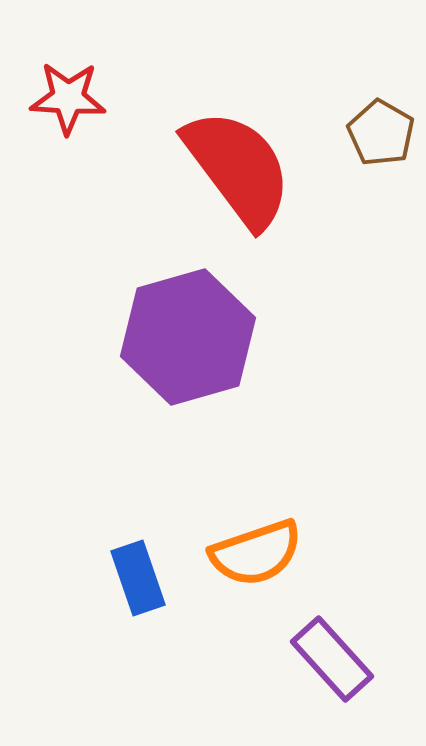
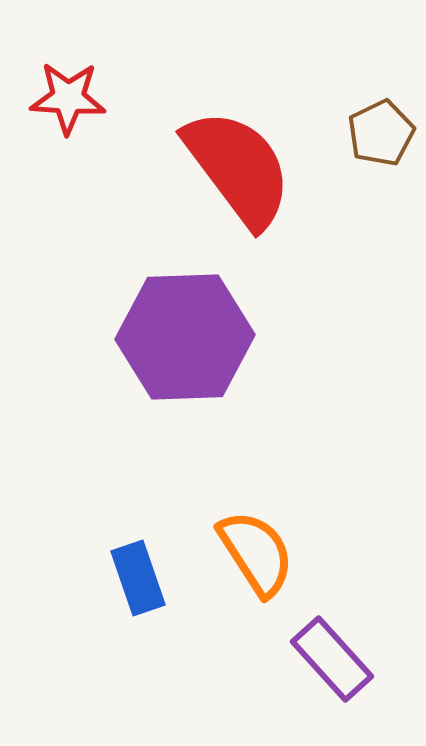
brown pentagon: rotated 16 degrees clockwise
purple hexagon: moved 3 px left; rotated 14 degrees clockwise
orange semicircle: rotated 104 degrees counterclockwise
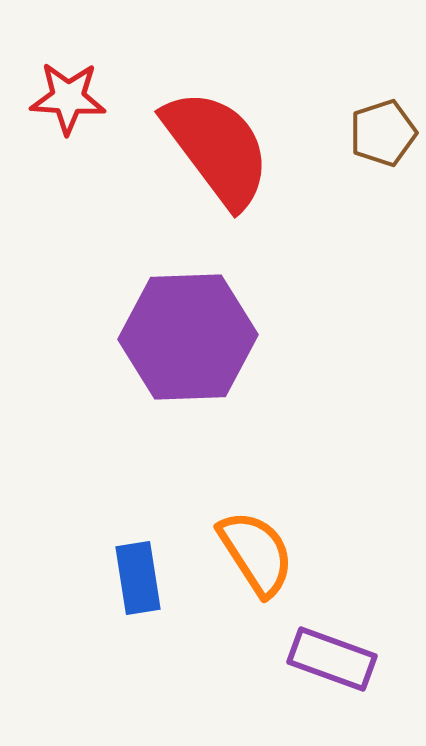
brown pentagon: moved 2 px right; rotated 8 degrees clockwise
red semicircle: moved 21 px left, 20 px up
purple hexagon: moved 3 px right
blue rectangle: rotated 10 degrees clockwise
purple rectangle: rotated 28 degrees counterclockwise
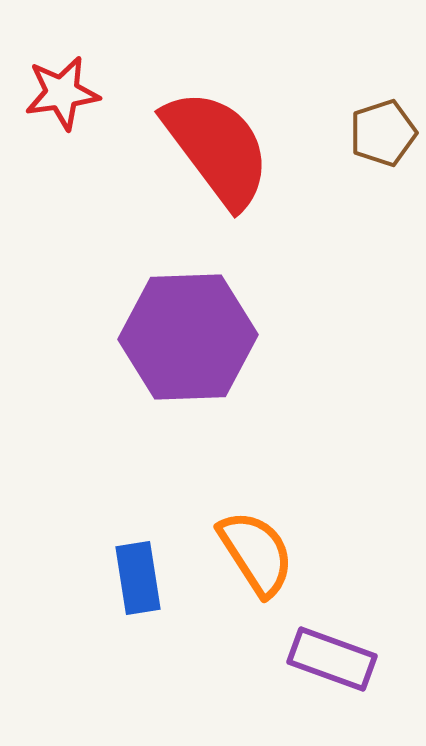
red star: moved 6 px left, 5 px up; rotated 12 degrees counterclockwise
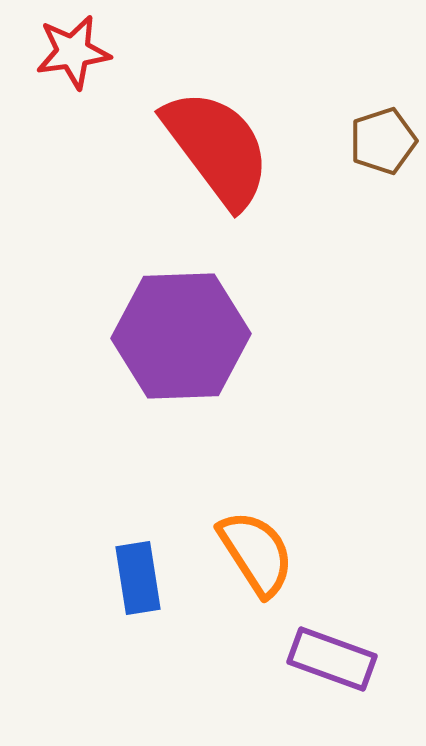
red star: moved 11 px right, 41 px up
brown pentagon: moved 8 px down
purple hexagon: moved 7 px left, 1 px up
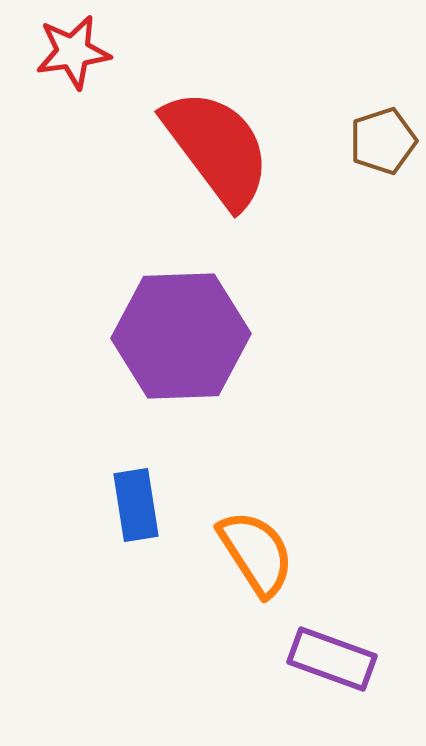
blue rectangle: moved 2 px left, 73 px up
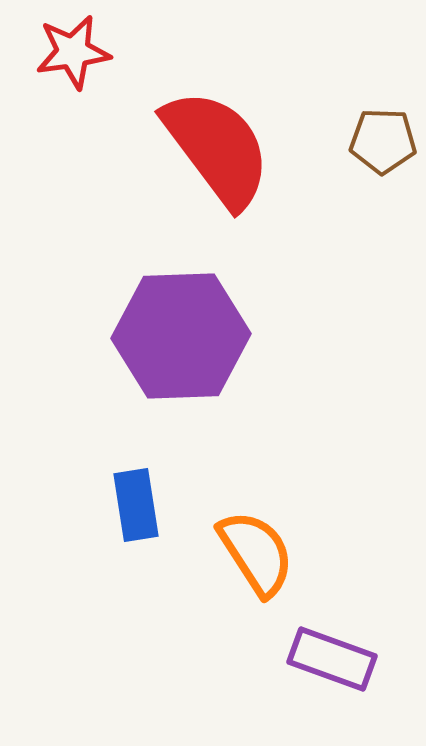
brown pentagon: rotated 20 degrees clockwise
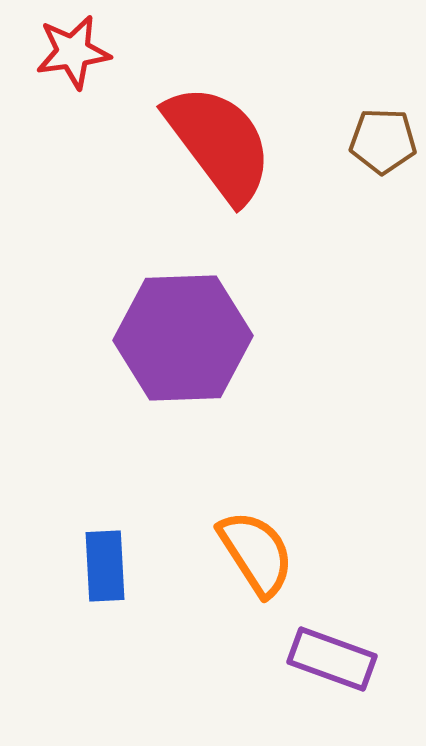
red semicircle: moved 2 px right, 5 px up
purple hexagon: moved 2 px right, 2 px down
blue rectangle: moved 31 px left, 61 px down; rotated 6 degrees clockwise
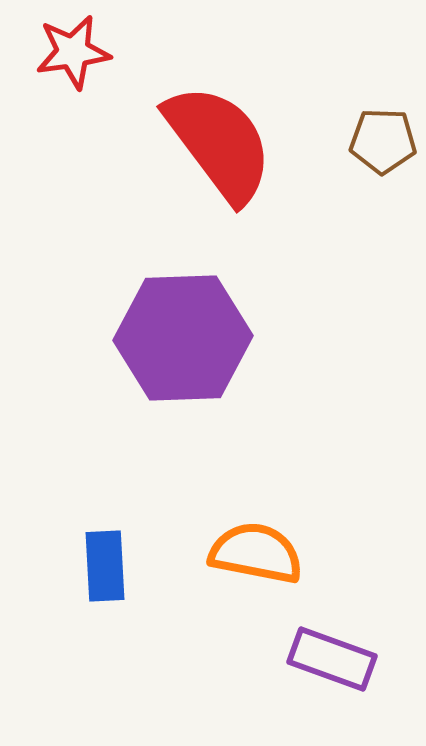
orange semicircle: rotated 46 degrees counterclockwise
